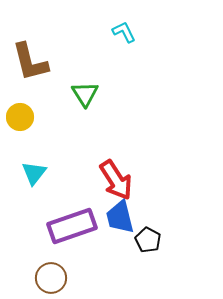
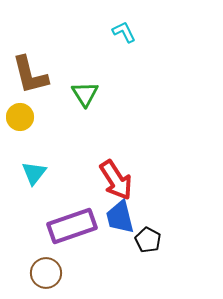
brown L-shape: moved 13 px down
brown circle: moved 5 px left, 5 px up
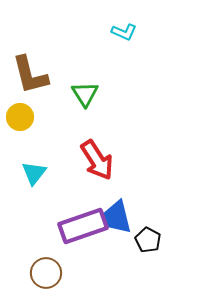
cyan L-shape: rotated 140 degrees clockwise
red arrow: moved 19 px left, 20 px up
blue trapezoid: moved 3 px left
purple rectangle: moved 11 px right
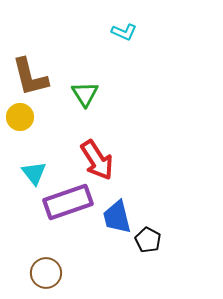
brown L-shape: moved 2 px down
cyan triangle: rotated 16 degrees counterclockwise
purple rectangle: moved 15 px left, 24 px up
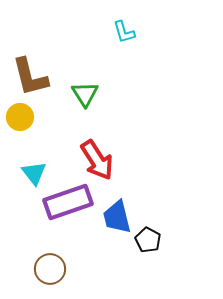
cyan L-shape: rotated 50 degrees clockwise
brown circle: moved 4 px right, 4 px up
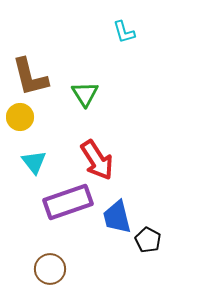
cyan triangle: moved 11 px up
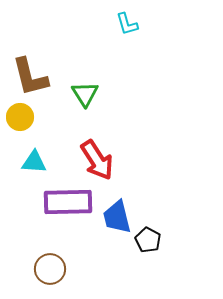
cyan L-shape: moved 3 px right, 8 px up
cyan triangle: rotated 48 degrees counterclockwise
purple rectangle: rotated 18 degrees clockwise
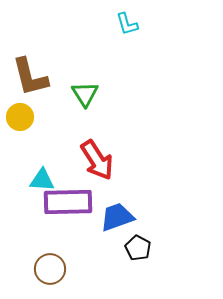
cyan triangle: moved 8 px right, 18 px down
blue trapezoid: rotated 84 degrees clockwise
black pentagon: moved 10 px left, 8 px down
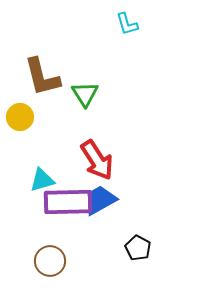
brown L-shape: moved 12 px right
cyan triangle: rotated 20 degrees counterclockwise
blue trapezoid: moved 17 px left, 17 px up; rotated 9 degrees counterclockwise
brown circle: moved 8 px up
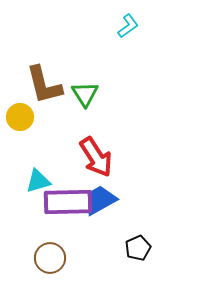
cyan L-shape: moved 1 px right, 2 px down; rotated 110 degrees counterclockwise
brown L-shape: moved 2 px right, 8 px down
red arrow: moved 1 px left, 3 px up
cyan triangle: moved 4 px left, 1 px down
black pentagon: rotated 20 degrees clockwise
brown circle: moved 3 px up
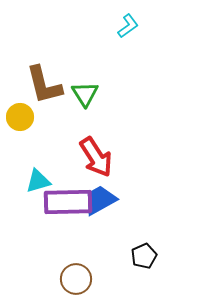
black pentagon: moved 6 px right, 8 px down
brown circle: moved 26 px right, 21 px down
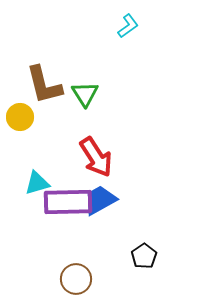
cyan triangle: moved 1 px left, 2 px down
black pentagon: rotated 10 degrees counterclockwise
